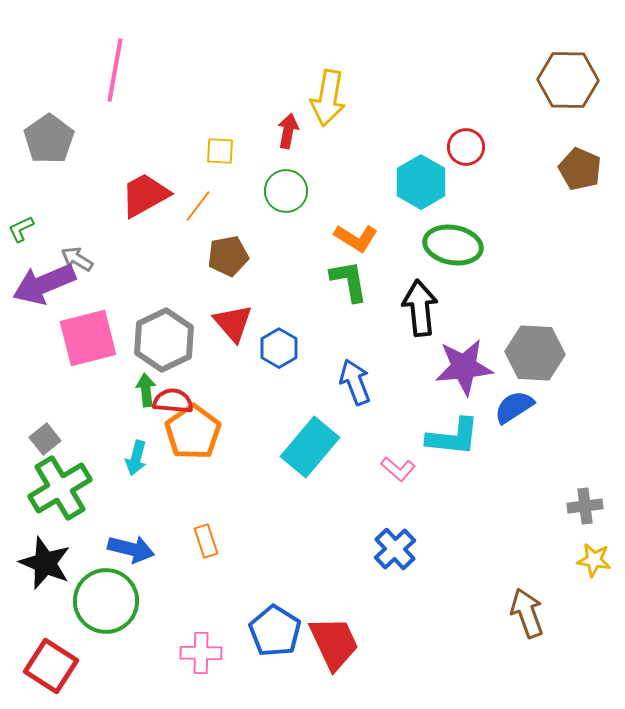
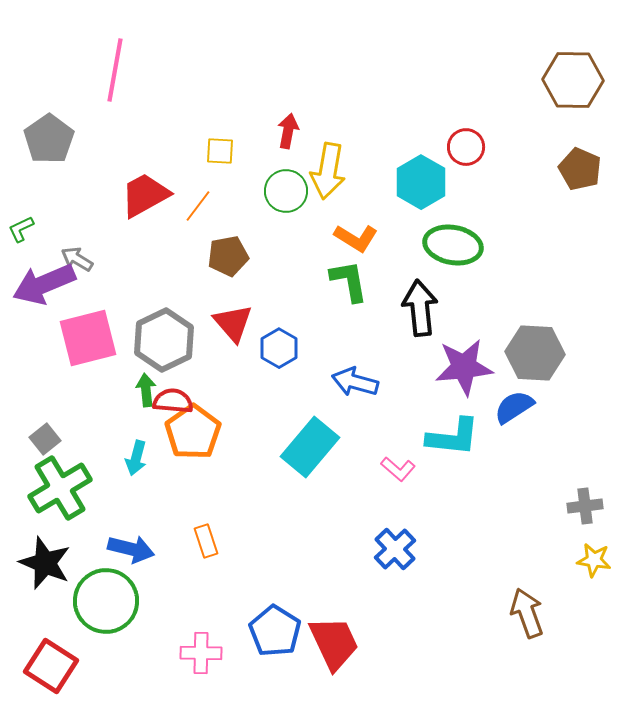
brown hexagon at (568, 80): moved 5 px right
yellow arrow at (328, 98): moved 73 px down
blue arrow at (355, 382): rotated 54 degrees counterclockwise
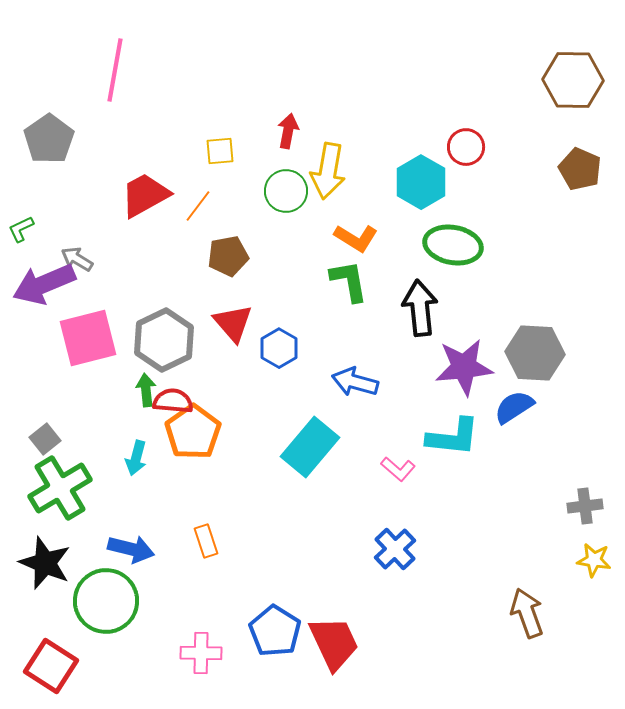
yellow square at (220, 151): rotated 8 degrees counterclockwise
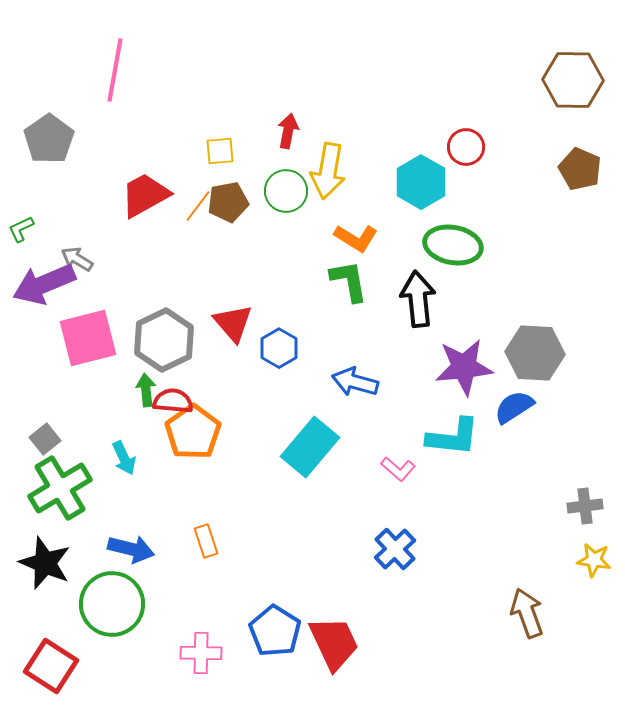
brown pentagon at (228, 256): moved 54 px up
black arrow at (420, 308): moved 2 px left, 9 px up
cyan arrow at (136, 458): moved 12 px left; rotated 40 degrees counterclockwise
green circle at (106, 601): moved 6 px right, 3 px down
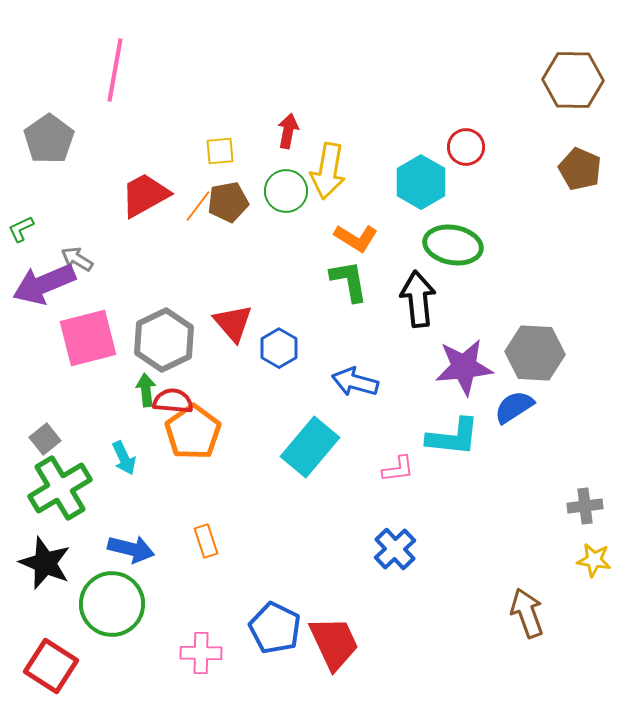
pink L-shape at (398, 469): rotated 48 degrees counterclockwise
blue pentagon at (275, 631): moved 3 px up; rotated 6 degrees counterclockwise
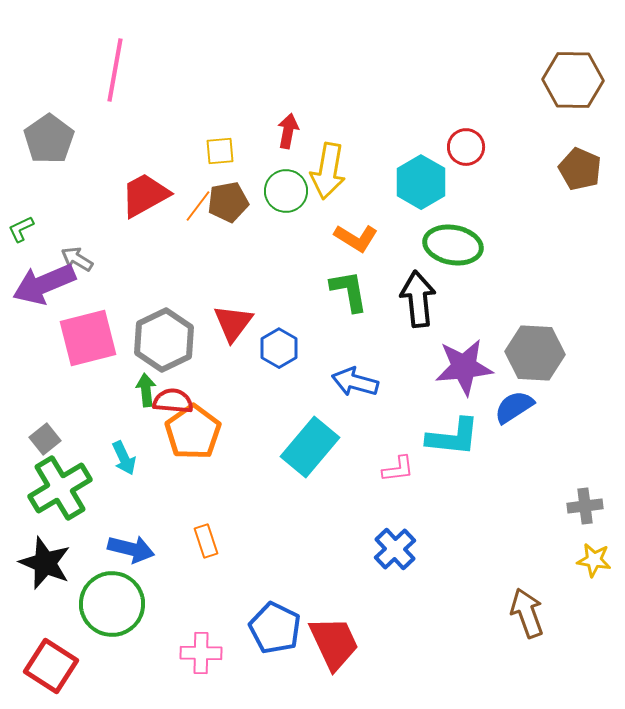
green L-shape at (349, 281): moved 10 px down
red triangle at (233, 323): rotated 18 degrees clockwise
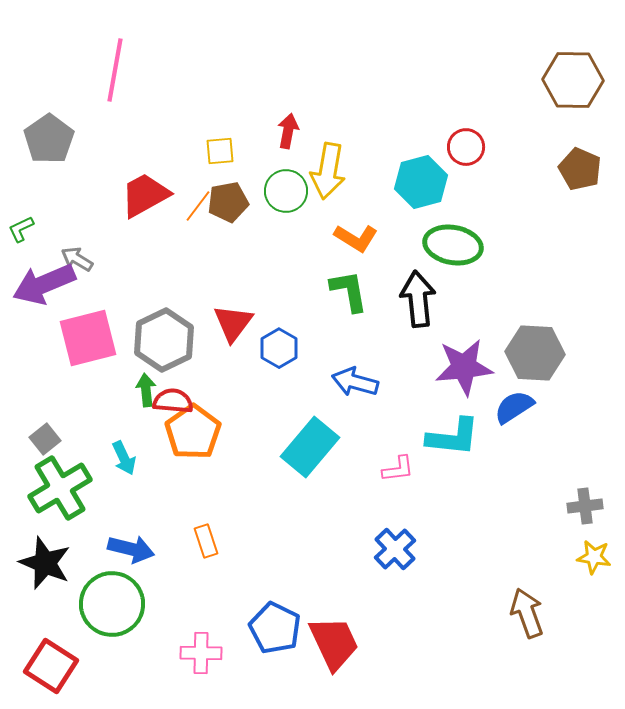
cyan hexagon at (421, 182): rotated 15 degrees clockwise
yellow star at (594, 560): moved 3 px up
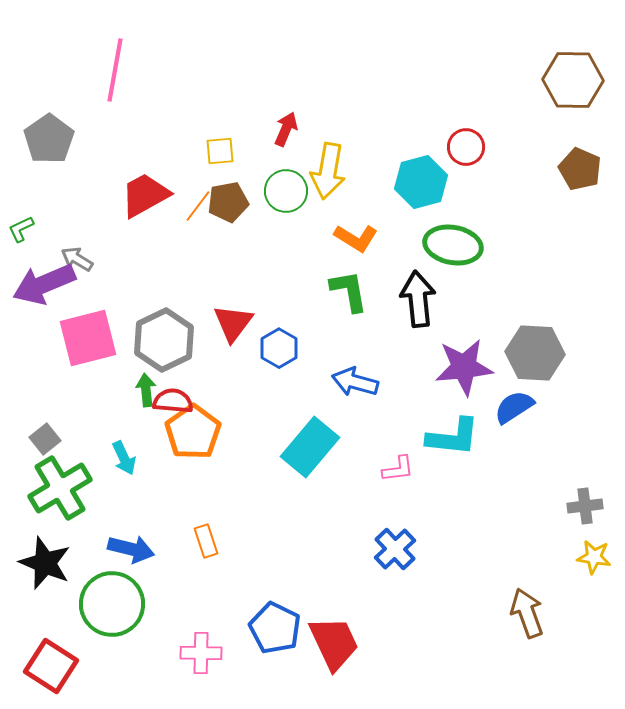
red arrow at (288, 131): moved 2 px left, 2 px up; rotated 12 degrees clockwise
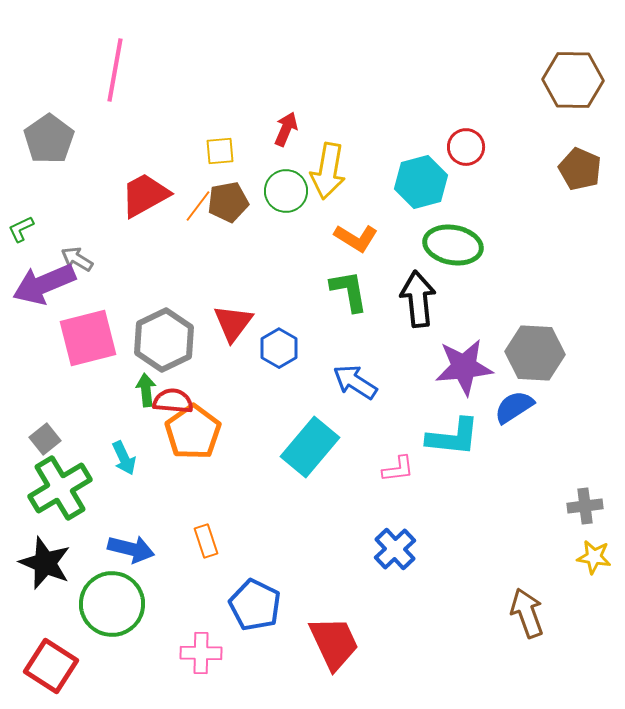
blue arrow at (355, 382): rotated 18 degrees clockwise
blue pentagon at (275, 628): moved 20 px left, 23 px up
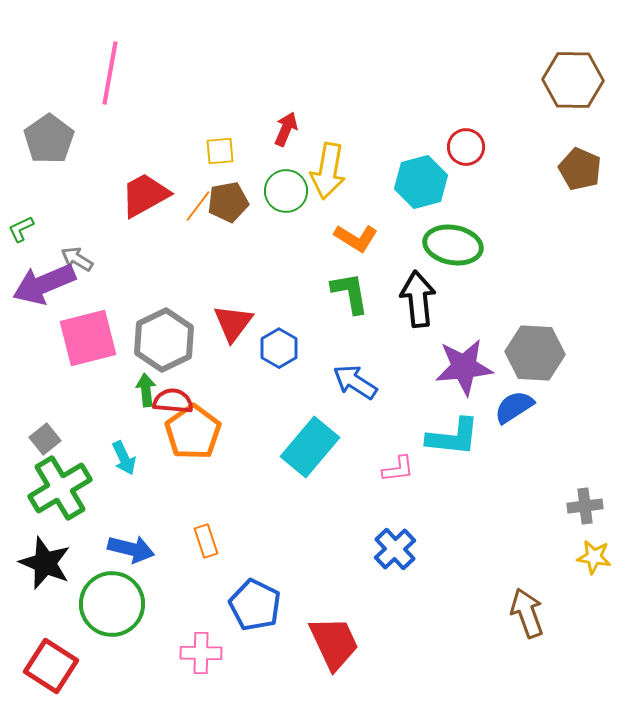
pink line at (115, 70): moved 5 px left, 3 px down
green L-shape at (349, 291): moved 1 px right, 2 px down
